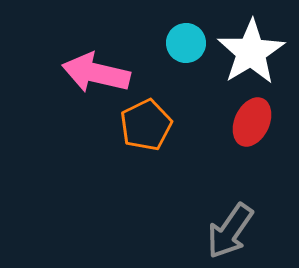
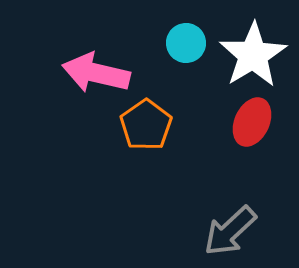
white star: moved 2 px right, 3 px down
orange pentagon: rotated 9 degrees counterclockwise
gray arrow: rotated 12 degrees clockwise
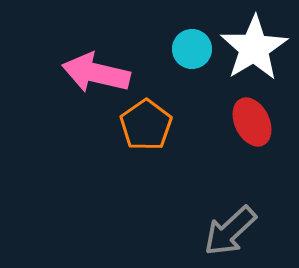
cyan circle: moved 6 px right, 6 px down
white star: moved 1 px right, 7 px up
red ellipse: rotated 51 degrees counterclockwise
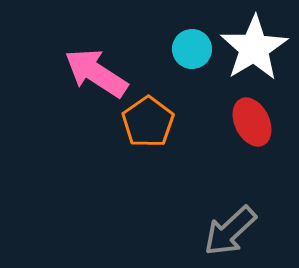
pink arrow: rotated 20 degrees clockwise
orange pentagon: moved 2 px right, 3 px up
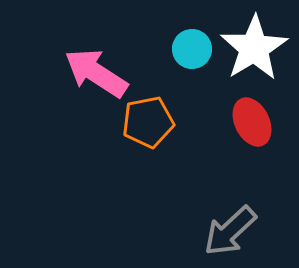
orange pentagon: rotated 24 degrees clockwise
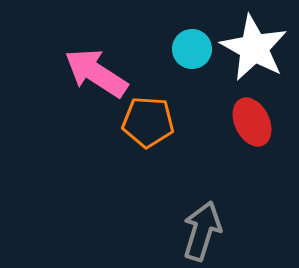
white star: rotated 12 degrees counterclockwise
orange pentagon: rotated 15 degrees clockwise
gray arrow: moved 28 px left; rotated 150 degrees clockwise
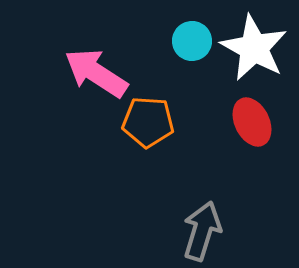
cyan circle: moved 8 px up
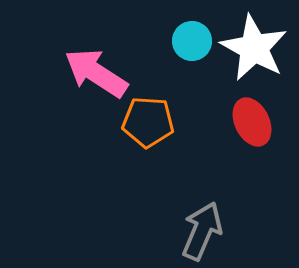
gray arrow: rotated 6 degrees clockwise
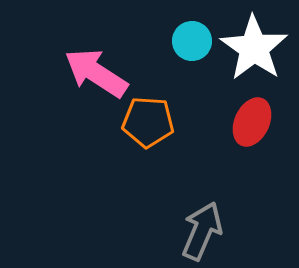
white star: rotated 6 degrees clockwise
red ellipse: rotated 51 degrees clockwise
